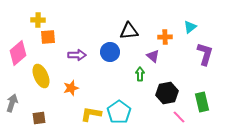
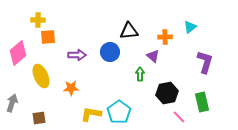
purple L-shape: moved 8 px down
orange star: rotated 14 degrees clockwise
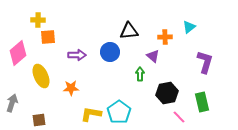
cyan triangle: moved 1 px left
brown square: moved 2 px down
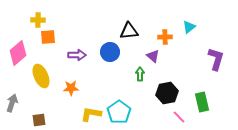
purple L-shape: moved 11 px right, 3 px up
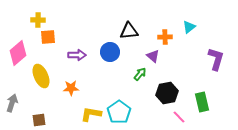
green arrow: rotated 40 degrees clockwise
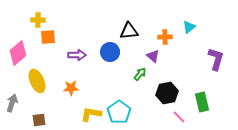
yellow ellipse: moved 4 px left, 5 px down
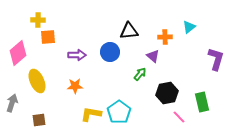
orange star: moved 4 px right, 2 px up
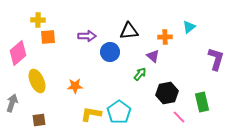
purple arrow: moved 10 px right, 19 px up
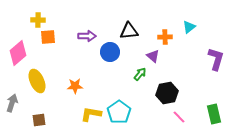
green rectangle: moved 12 px right, 12 px down
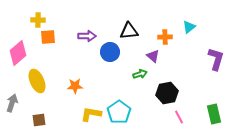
green arrow: rotated 32 degrees clockwise
pink line: rotated 16 degrees clockwise
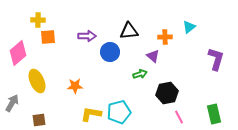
gray arrow: rotated 12 degrees clockwise
cyan pentagon: rotated 20 degrees clockwise
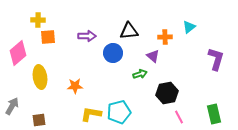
blue circle: moved 3 px right, 1 px down
yellow ellipse: moved 3 px right, 4 px up; rotated 15 degrees clockwise
gray arrow: moved 3 px down
